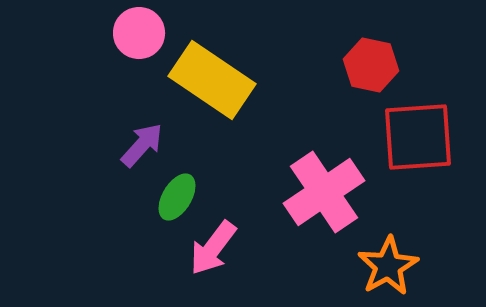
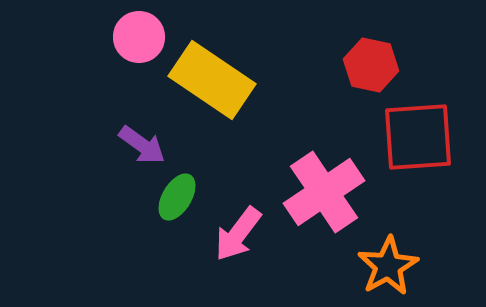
pink circle: moved 4 px down
purple arrow: rotated 84 degrees clockwise
pink arrow: moved 25 px right, 14 px up
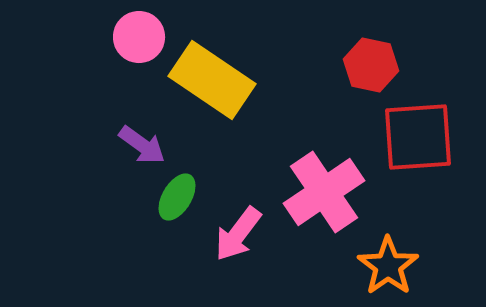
orange star: rotated 6 degrees counterclockwise
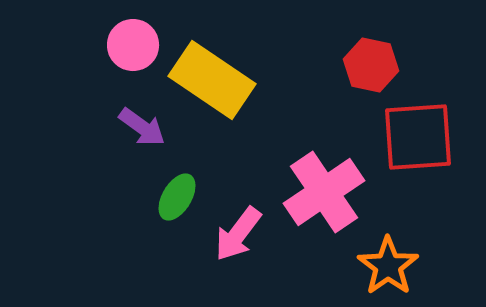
pink circle: moved 6 px left, 8 px down
purple arrow: moved 18 px up
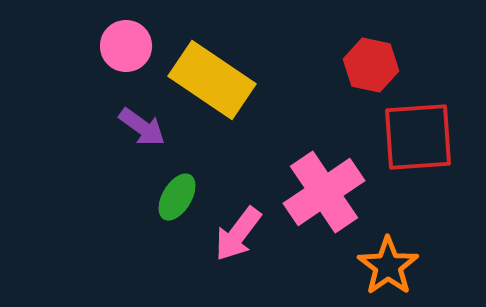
pink circle: moved 7 px left, 1 px down
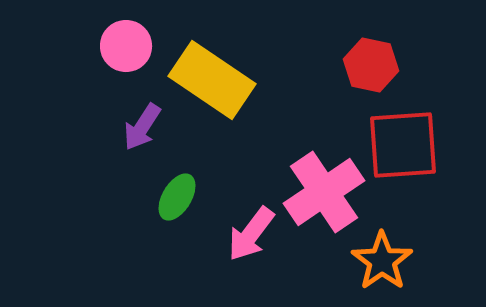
purple arrow: rotated 87 degrees clockwise
red square: moved 15 px left, 8 px down
pink arrow: moved 13 px right
orange star: moved 6 px left, 5 px up
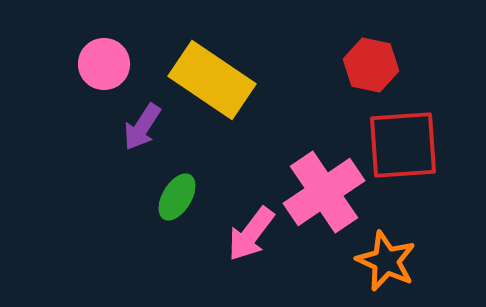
pink circle: moved 22 px left, 18 px down
orange star: moved 4 px right; rotated 12 degrees counterclockwise
